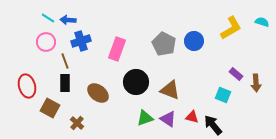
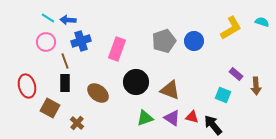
gray pentagon: moved 3 px up; rotated 25 degrees clockwise
brown arrow: moved 3 px down
purple triangle: moved 4 px right, 1 px up
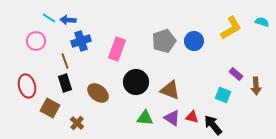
cyan line: moved 1 px right
pink circle: moved 10 px left, 1 px up
black rectangle: rotated 18 degrees counterclockwise
green triangle: rotated 24 degrees clockwise
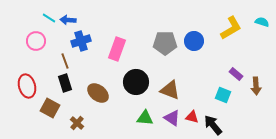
gray pentagon: moved 1 px right, 2 px down; rotated 20 degrees clockwise
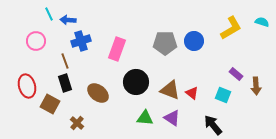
cyan line: moved 4 px up; rotated 32 degrees clockwise
brown square: moved 4 px up
red triangle: moved 24 px up; rotated 24 degrees clockwise
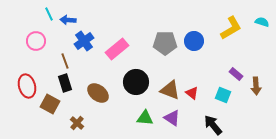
blue cross: moved 3 px right; rotated 18 degrees counterclockwise
pink rectangle: rotated 30 degrees clockwise
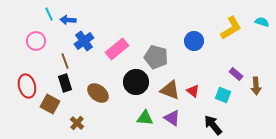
gray pentagon: moved 9 px left, 14 px down; rotated 15 degrees clockwise
red triangle: moved 1 px right, 2 px up
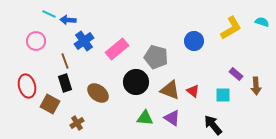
cyan line: rotated 40 degrees counterclockwise
cyan square: rotated 21 degrees counterclockwise
brown cross: rotated 16 degrees clockwise
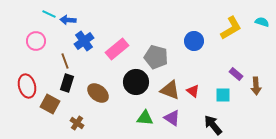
black rectangle: moved 2 px right; rotated 36 degrees clockwise
brown cross: rotated 24 degrees counterclockwise
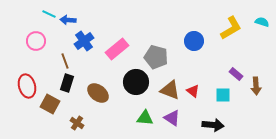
black arrow: rotated 135 degrees clockwise
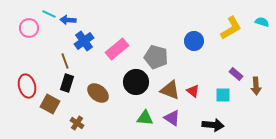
pink circle: moved 7 px left, 13 px up
